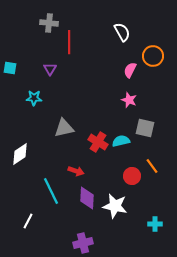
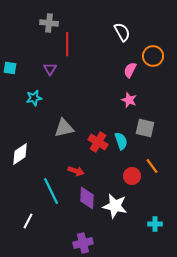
red line: moved 2 px left, 2 px down
cyan star: rotated 14 degrees counterclockwise
cyan semicircle: rotated 84 degrees clockwise
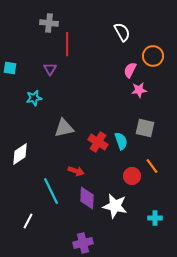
pink star: moved 10 px right, 10 px up; rotated 28 degrees counterclockwise
cyan cross: moved 6 px up
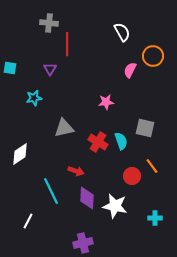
pink star: moved 33 px left, 12 px down
